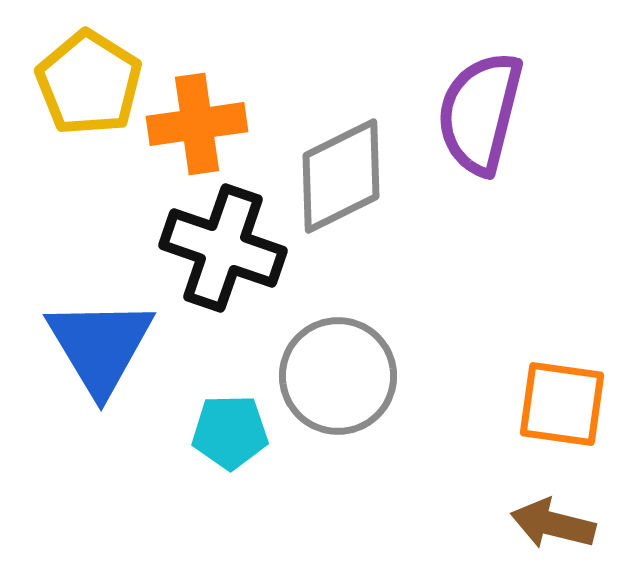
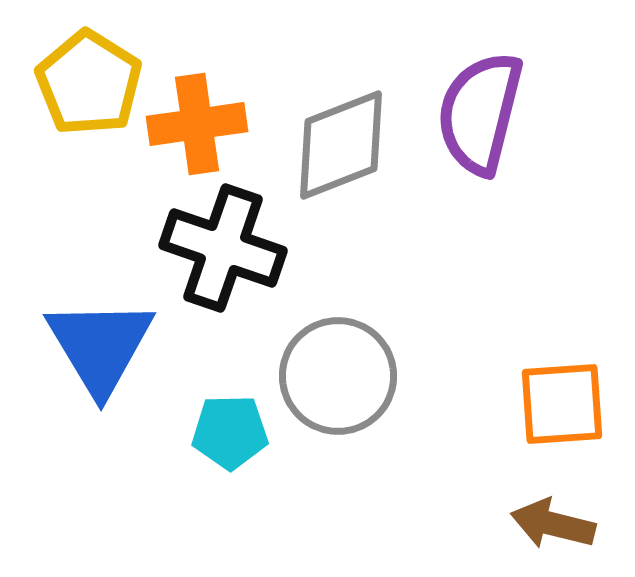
gray diamond: moved 31 px up; rotated 5 degrees clockwise
orange square: rotated 12 degrees counterclockwise
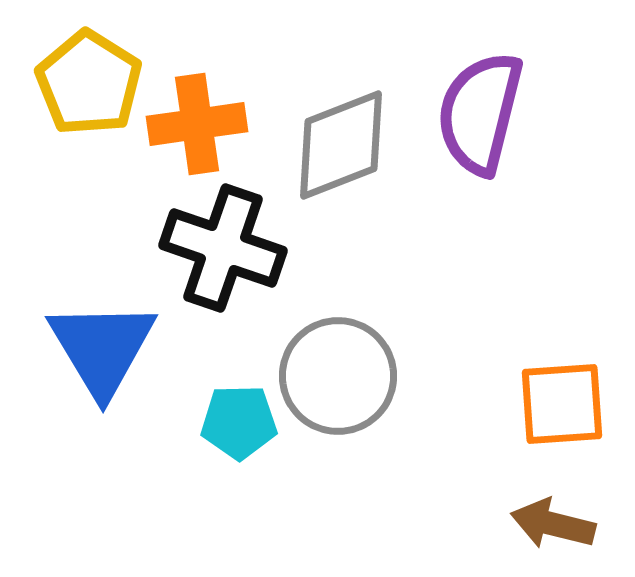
blue triangle: moved 2 px right, 2 px down
cyan pentagon: moved 9 px right, 10 px up
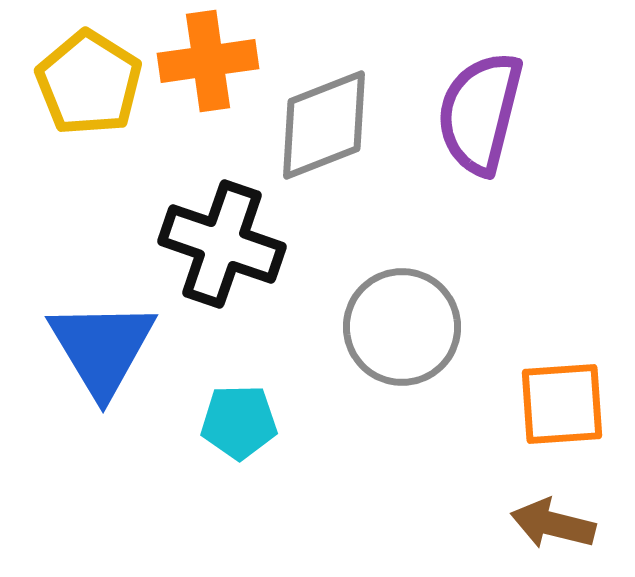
orange cross: moved 11 px right, 63 px up
gray diamond: moved 17 px left, 20 px up
black cross: moved 1 px left, 4 px up
gray circle: moved 64 px right, 49 px up
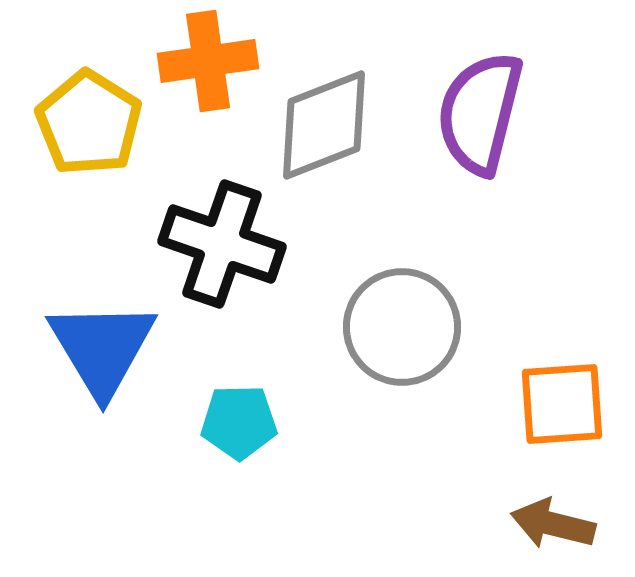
yellow pentagon: moved 40 px down
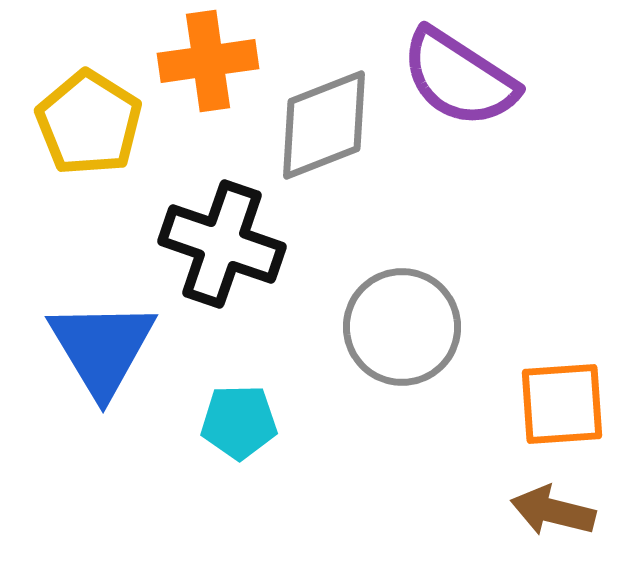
purple semicircle: moved 21 px left, 35 px up; rotated 71 degrees counterclockwise
brown arrow: moved 13 px up
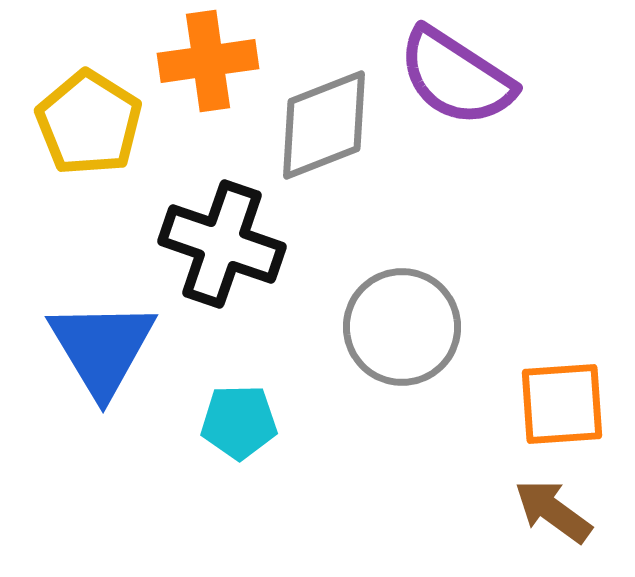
purple semicircle: moved 3 px left, 1 px up
brown arrow: rotated 22 degrees clockwise
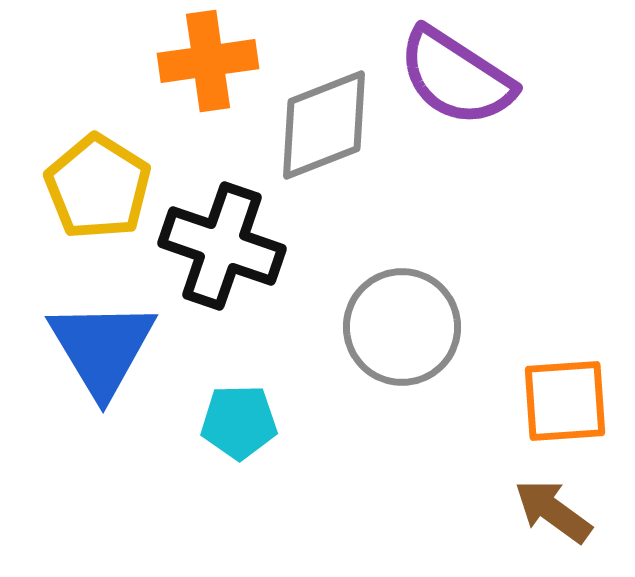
yellow pentagon: moved 9 px right, 64 px down
black cross: moved 2 px down
orange square: moved 3 px right, 3 px up
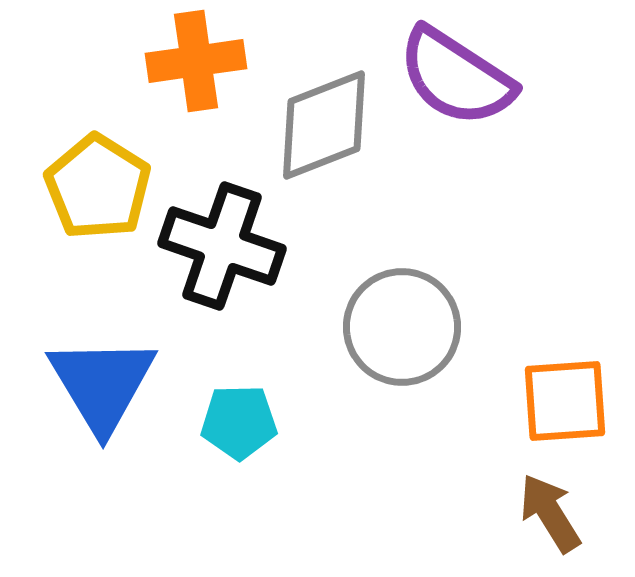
orange cross: moved 12 px left
blue triangle: moved 36 px down
brown arrow: moved 3 px left, 2 px down; rotated 22 degrees clockwise
